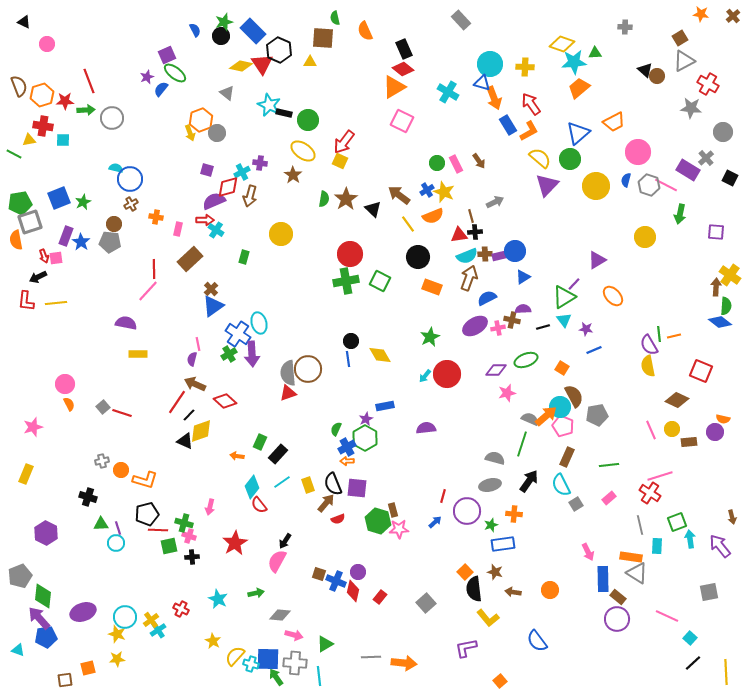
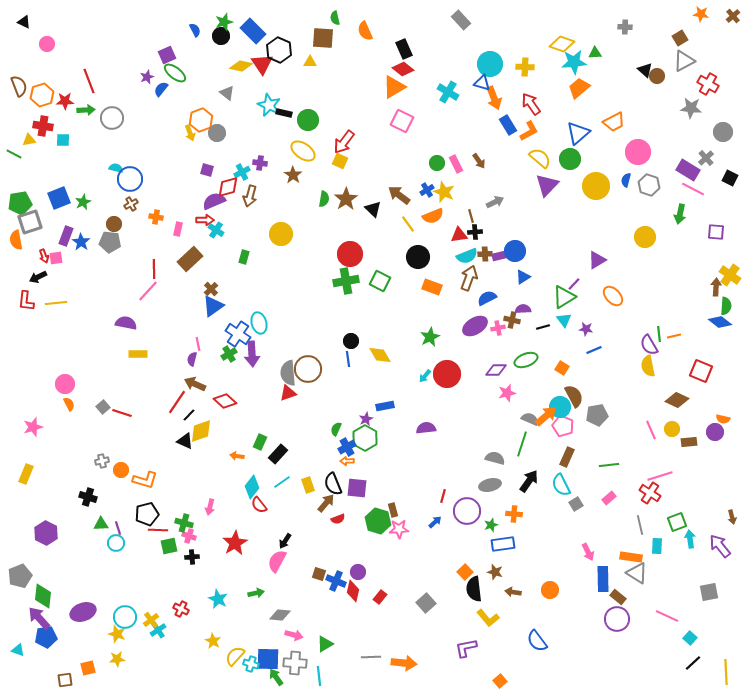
pink line at (666, 185): moved 27 px right, 4 px down
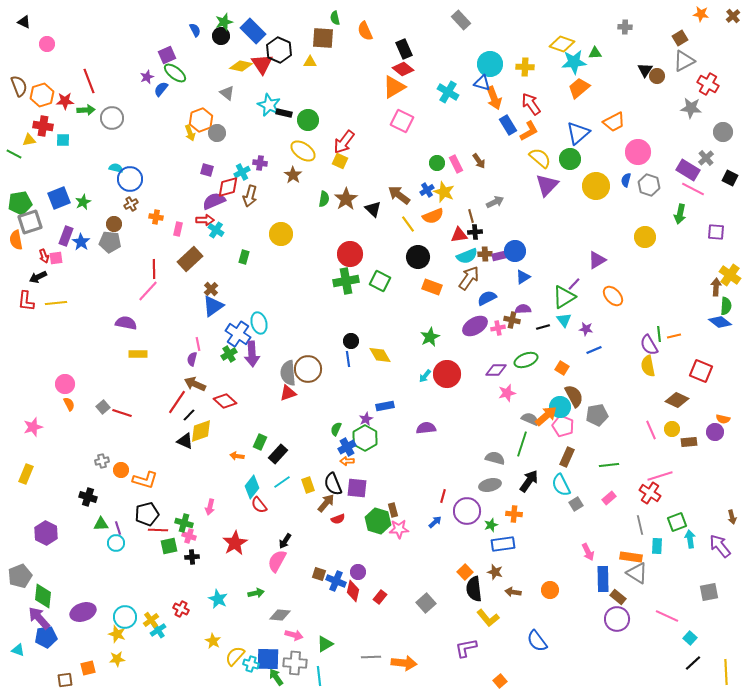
black triangle at (645, 70): rotated 21 degrees clockwise
brown arrow at (469, 278): rotated 15 degrees clockwise
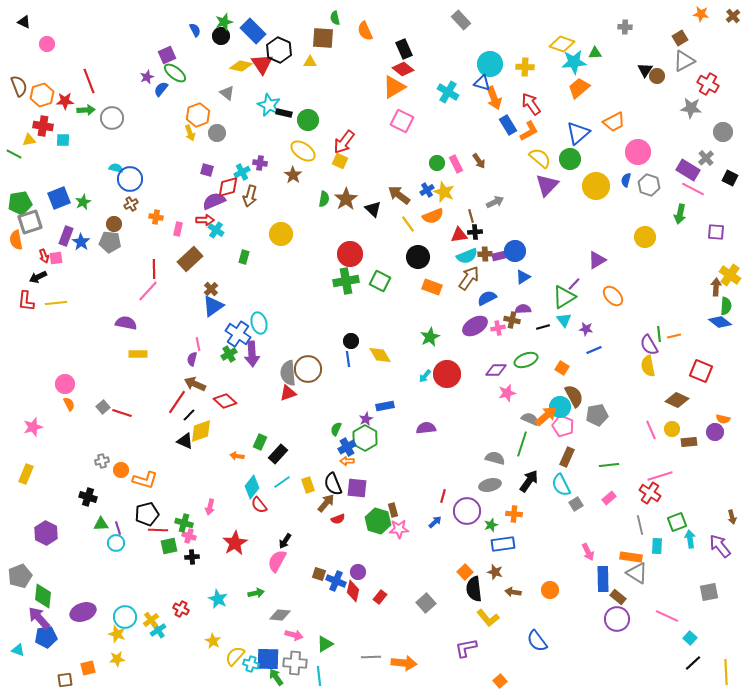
orange hexagon at (201, 120): moved 3 px left, 5 px up
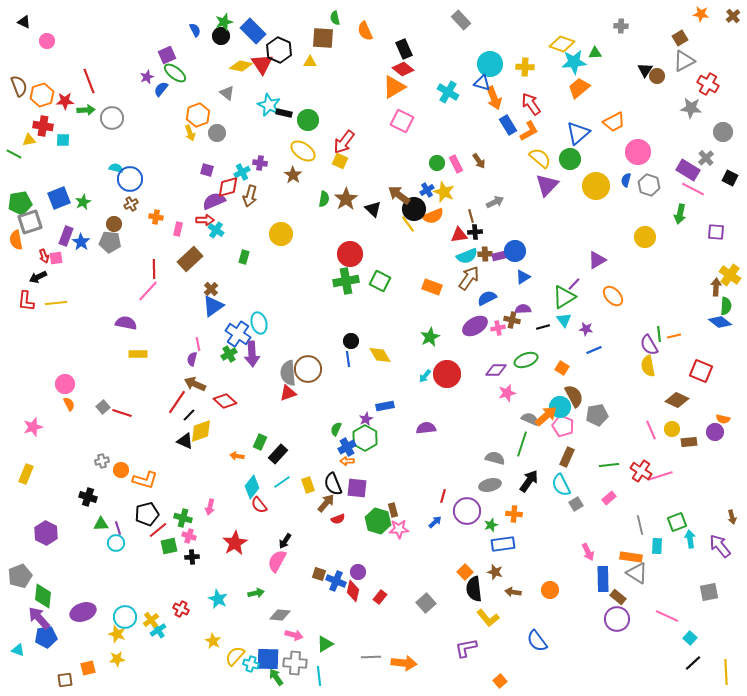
gray cross at (625, 27): moved 4 px left, 1 px up
pink circle at (47, 44): moved 3 px up
black circle at (418, 257): moved 4 px left, 48 px up
red cross at (650, 493): moved 9 px left, 22 px up
green cross at (184, 523): moved 1 px left, 5 px up
red line at (158, 530): rotated 42 degrees counterclockwise
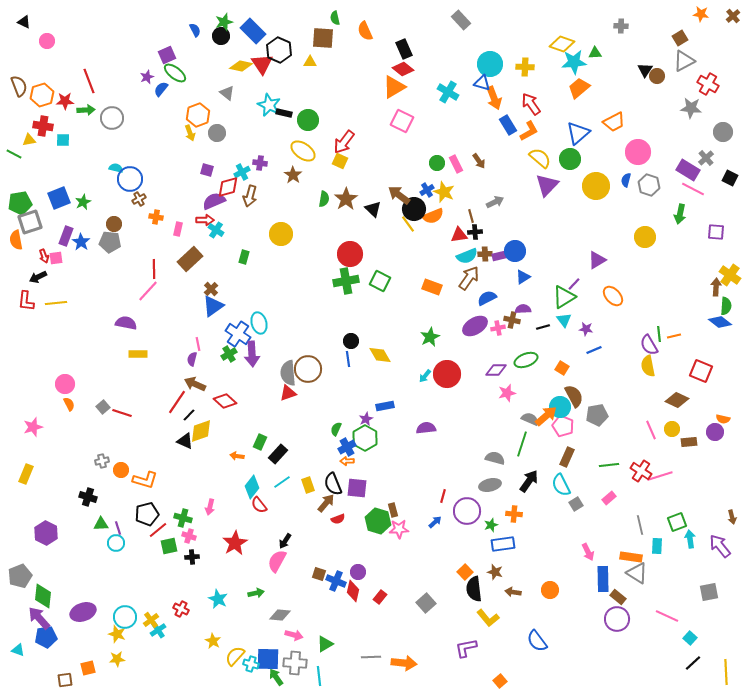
brown cross at (131, 204): moved 8 px right, 5 px up
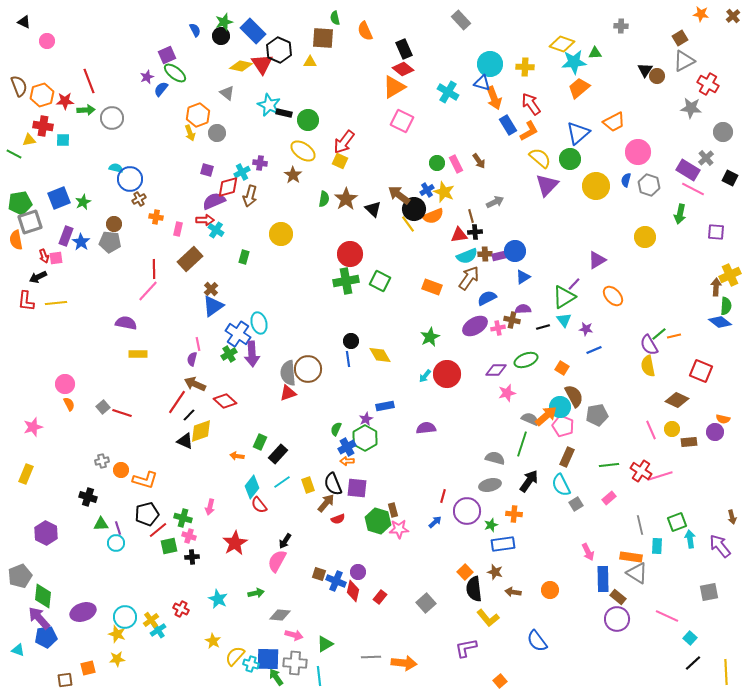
yellow cross at (730, 275): rotated 30 degrees clockwise
green line at (659, 334): rotated 56 degrees clockwise
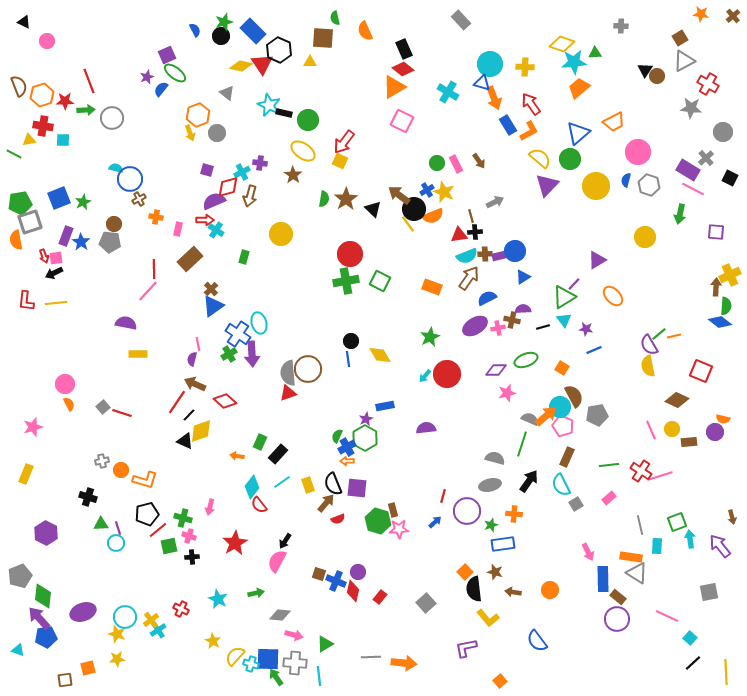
black arrow at (38, 277): moved 16 px right, 4 px up
green semicircle at (336, 429): moved 1 px right, 7 px down
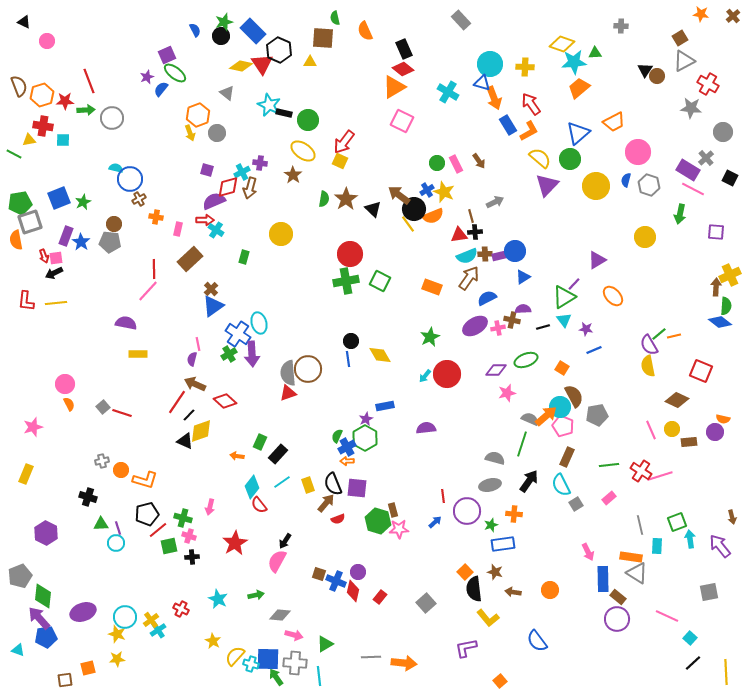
brown arrow at (250, 196): moved 8 px up
red line at (443, 496): rotated 24 degrees counterclockwise
green arrow at (256, 593): moved 2 px down
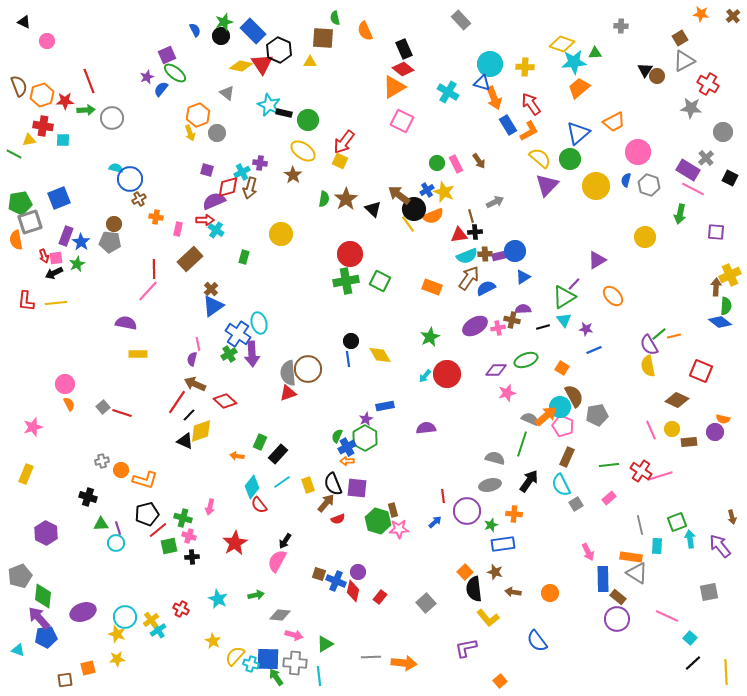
green star at (83, 202): moved 6 px left, 62 px down
blue semicircle at (487, 298): moved 1 px left, 10 px up
orange circle at (550, 590): moved 3 px down
